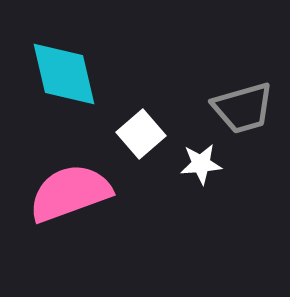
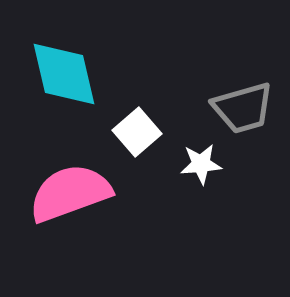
white square: moved 4 px left, 2 px up
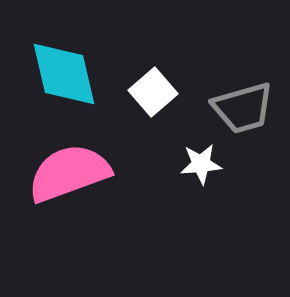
white square: moved 16 px right, 40 px up
pink semicircle: moved 1 px left, 20 px up
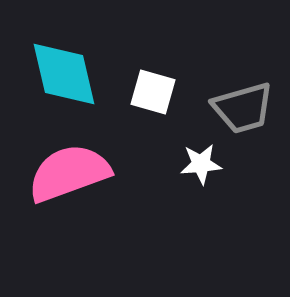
white square: rotated 33 degrees counterclockwise
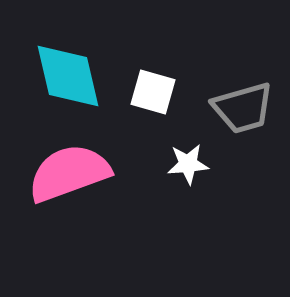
cyan diamond: moved 4 px right, 2 px down
white star: moved 13 px left
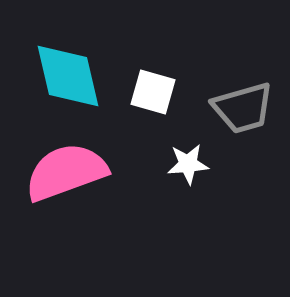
pink semicircle: moved 3 px left, 1 px up
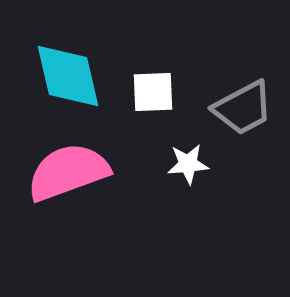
white square: rotated 18 degrees counterclockwise
gray trapezoid: rotated 12 degrees counterclockwise
pink semicircle: moved 2 px right
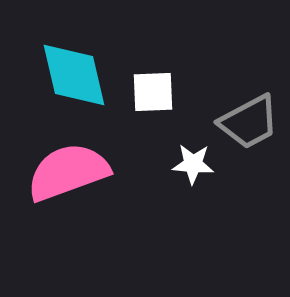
cyan diamond: moved 6 px right, 1 px up
gray trapezoid: moved 6 px right, 14 px down
white star: moved 5 px right; rotated 9 degrees clockwise
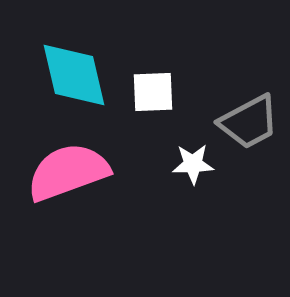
white star: rotated 6 degrees counterclockwise
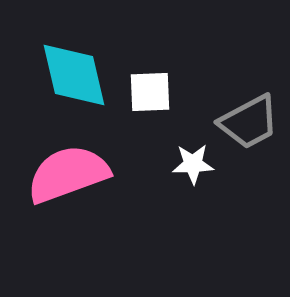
white square: moved 3 px left
pink semicircle: moved 2 px down
